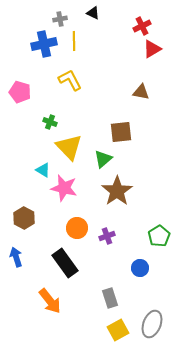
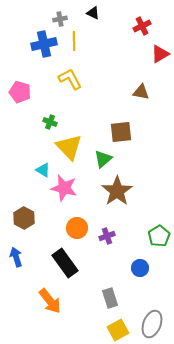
red triangle: moved 8 px right, 5 px down
yellow L-shape: moved 1 px up
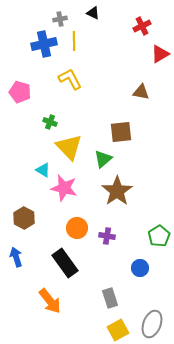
purple cross: rotated 28 degrees clockwise
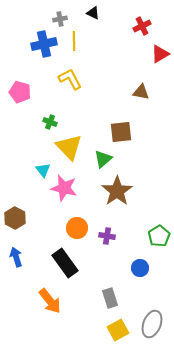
cyan triangle: rotated 21 degrees clockwise
brown hexagon: moved 9 px left
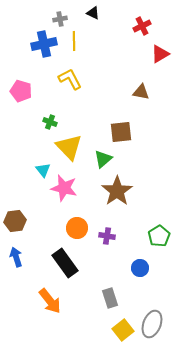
pink pentagon: moved 1 px right, 1 px up
brown hexagon: moved 3 px down; rotated 25 degrees clockwise
yellow square: moved 5 px right; rotated 10 degrees counterclockwise
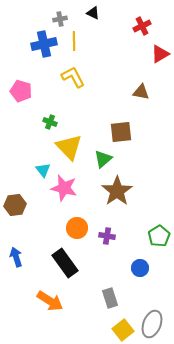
yellow L-shape: moved 3 px right, 2 px up
brown hexagon: moved 16 px up
orange arrow: rotated 20 degrees counterclockwise
